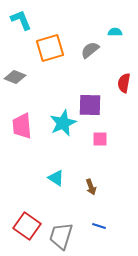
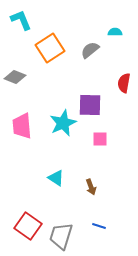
orange square: rotated 16 degrees counterclockwise
red square: moved 1 px right
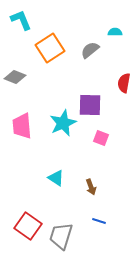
pink square: moved 1 px right, 1 px up; rotated 21 degrees clockwise
blue line: moved 5 px up
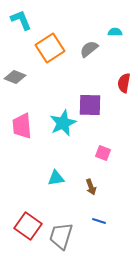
gray semicircle: moved 1 px left, 1 px up
pink square: moved 2 px right, 15 px down
cyan triangle: rotated 42 degrees counterclockwise
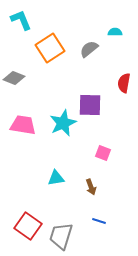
gray diamond: moved 1 px left, 1 px down
pink trapezoid: moved 1 px right, 1 px up; rotated 104 degrees clockwise
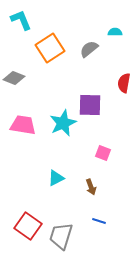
cyan triangle: rotated 18 degrees counterclockwise
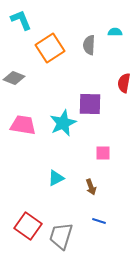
gray semicircle: moved 4 px up; rotated 48 degrees counterclockwise
purple square: moved 1 px up
pink square: rotated 21 degrees counterclockwise
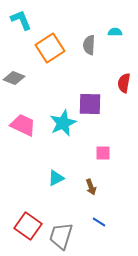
pink trapezoid: rotated 16 degrees clockwise
blue line: moved 1 px down; rotated 16 degrees clockwise
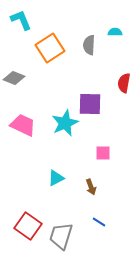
cyan star: moved 2 px right
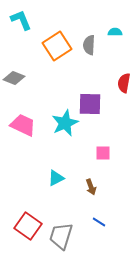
orange square: moved 7 px right, 2 px up
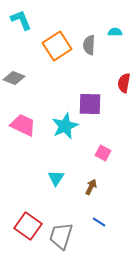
cyan star: moved 3 px down
pink square: rotated 28 degrees clockwise
cyan triangle: rotated 30 degrees counterclockwise
brown arrow: rotated 133 degrees counterclockwise
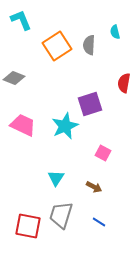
cyan semicircle: rotated 104 degrees counterclockwise
purple square: rotated 20 degrees counterclockwise
brown arrow: moved 3 px right; rotated 91 degrees clockwise
red square: rotated 24 degrees counterclockwise
gray trapezoid: moved 21 px up
